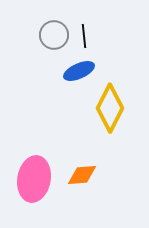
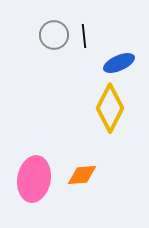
blue ellipse: moved 40 px right, 8 px up
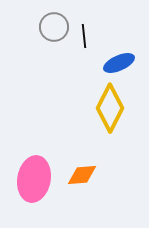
gray circle: moved 8 px up
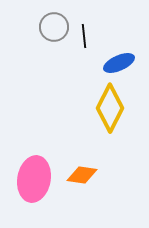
orange diamond: rotated 12 degrees clockwise
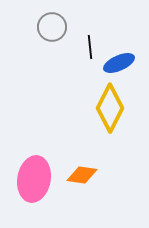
gray circle: moved 2 px left
black line: moved 6 px right, 11 px down
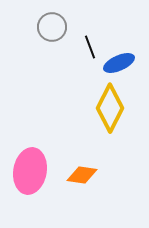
black line: rotated 15 degrees counterclockwise
pink ellipse: moved 4 px left, 8 px up
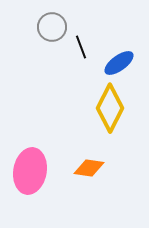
black line: moved 9 px left
blue ellipse: rotated 12 degrees counterclockwise
orange diamond: moved 7 px right, 7 px up
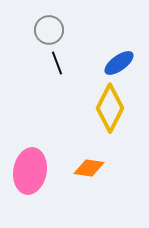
gray circle: moved 3 px left, 3 px down
black line: moved 24 px left, 16 px down
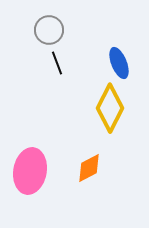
blue ellipse: rotated 76 degrees counterclockwise
orange diamond: rotated 36 degrees counterclockwise
